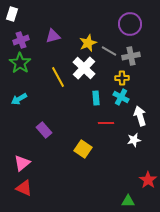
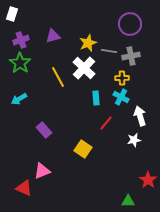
gray line: rotated 21 degrees counterclockwise
red line: rotated 49 degrees counterclockwise
pink triangle: moved 20 px right, 8 px down; rotated 18 degrees clockwise
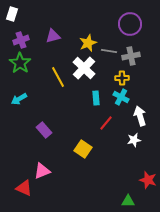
red star: rotated 18 degrees counterclockwise
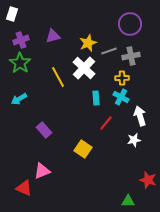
gray line: rotated 28 degrees counterclockwise
